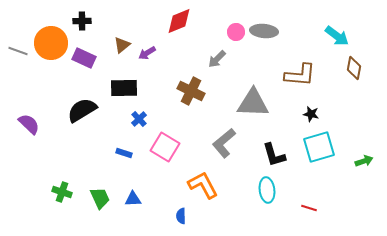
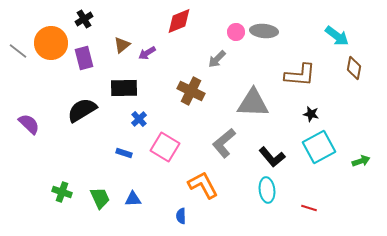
black cross: moved 2 px right, 2 px up; rotated 30 degrees counterclockwise
gray line: rotated 18 degrees clockwise
purple rectangle: rotated 50 degrees clockwise
cyan square: rotated 12 degrees counterclockwise
black L-shape: moved 2 px left, 2 px down; rotated 24 degrees counterclockwise
green arrow: moved 3 px left
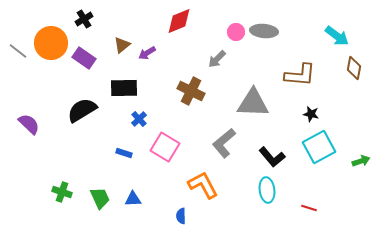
purple rectangle: rotated 40 degrees counterclockwise
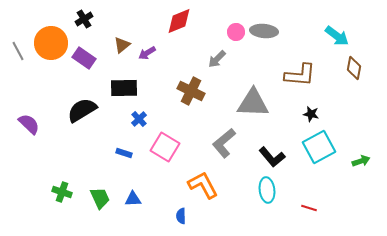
gray line: rotated 24 degrees clockwise
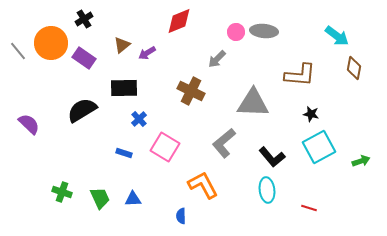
gray line: rotated 12 degrees counterclockwise
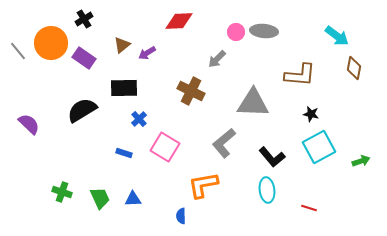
red diamond: rotated 20 degrees clockwise
orange L-shape: rotated 72 degrees counterclockwise
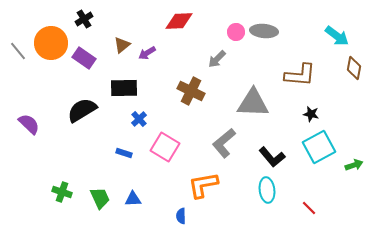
green arrow: moved 7 px left, 4 px down
red line: rotated 28 degrees clockwise
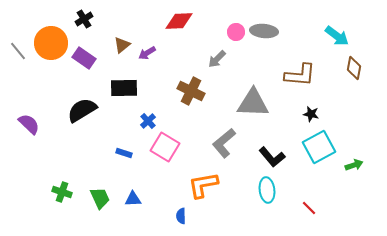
blue cross: moved 9 px right, 2 px down
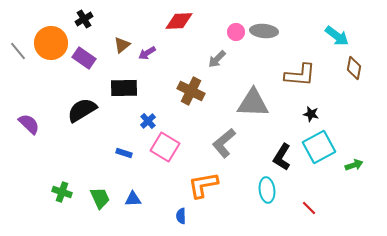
black L-shape: moved 10 px right; rotated 72 degrees clockwise
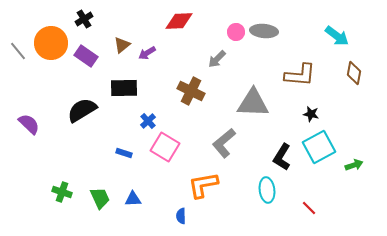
purple rectangle: moved 2 px right, 2 px up
brown diamond: moved 5 px down
